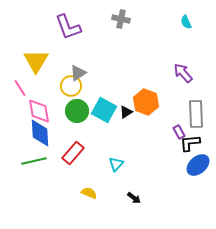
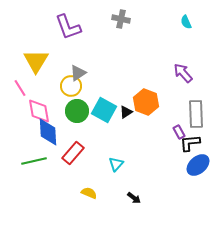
blue diamond: moved 8 px right, 1 px up
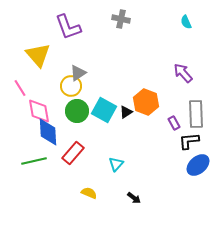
yellow triangle: moved 2 px right, 6 px up; rotated 12 degrees counterclockwise
purple rectangle: moved 5 px left, 9 px up
black L-shape: moved 1 px left, 2 px up
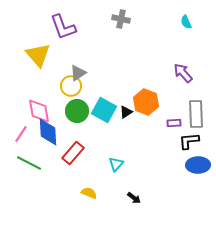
purple L-shape: moved 5 px left
pink line: moved 1 px right, 46 px down; rotated 66 degrees clockwise
purple rectangle: rotated 64 degrees counterclockwise
green line: moved 5 px left, 2 px down; rotated 40 degrees clockwise
blue ellipse: rotated 40 degrees clockwise
